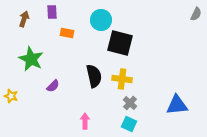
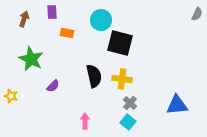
gray semicircle: moved 1 px right
cyan square: moved 1 px left, 2 px up; rotated 14 degrees clockwise
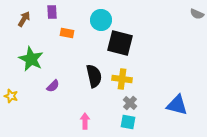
gray semicircle: rotated 88 degrees clockwise
brown arrow: rotated 14 degrees clockwise
blue triangle: rotated 20 degrees clockwise
cyan square: rotated 28 degrees counterclockwise
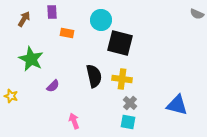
pink arrow: moved 11 px left; rotated 21 degrees counterclockwise
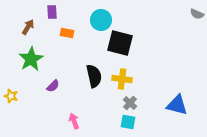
brown arrow: moved 4 px right, 8 px down
green star: rotated 15 degrees clockwise
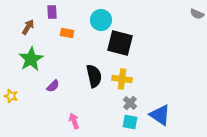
blue triangle: moved 17 px left, 10 px down; rotated 20 degrees clockwise
cyan square: moved 2 px right
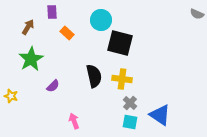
orange rectangle: rotated 32 degrees clockwise
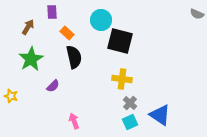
black square: moved 2 px up
black semicircle: moved 20 px left, 19 px up
cyan square: rotated 35 degrees counterclockwise
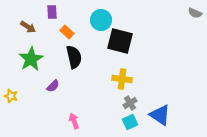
gray semicircle: moved 2 px left, 1 px up
brown arrow: rotated 91 degrees clockwise
orange rectangle: moved 1 px up
gray cross: rotated 16 degrees clockwise
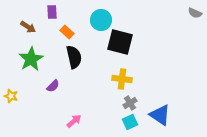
black square: moved 1 px down
pink arrow: rotated 70 degrees clockwise
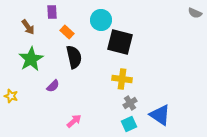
brown arrow: rotated 21 degrees clockwise
cyan square: moved 1 px left, 2 px down
